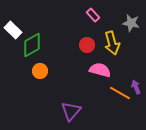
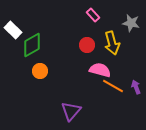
orange line: moved 7 px left, 7 px up
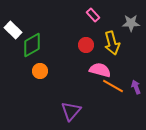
gray star: rotated 12 degrees counterclockwise
red circle: moved 1 px left
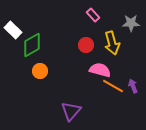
purple arrow: moved 3 px left, 1 px up
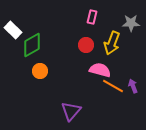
pink rectangle: moved 1 px left, 2 px down; rotated 56 degrees clockwise
yellow arrow: rotated 35 degrees clockwise
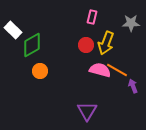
yellow arrow: moved 6 px left
orange line: moved 4 px right, 16 px up
purple triangle: moved 16 px right; rotated 10 degrees counterclockwise
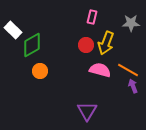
orange line: moved 11 px right
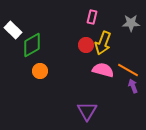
yellow arrow: moved 3 px left
pink semicircle: moved 3 px right
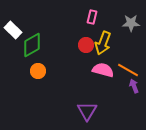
orange circle: moved 2 px left
purple arrow: moved 1 px right
